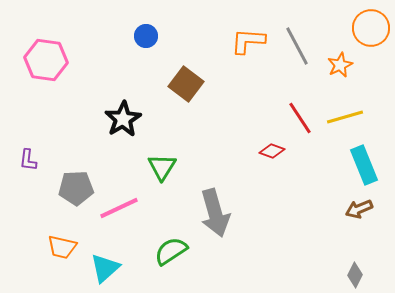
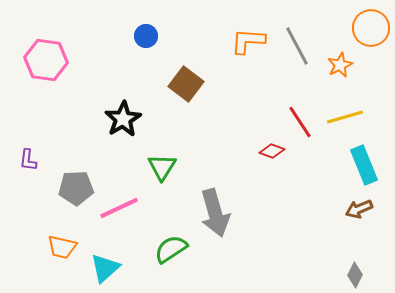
red line: moved 4 px down
green semicircle: moved 2 px up
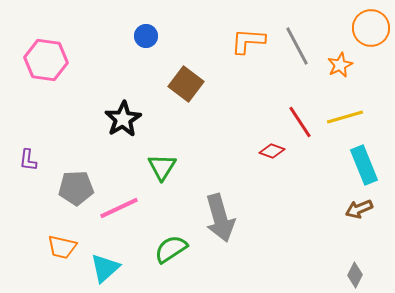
gray arrow: moved 5 px right, 5 px down
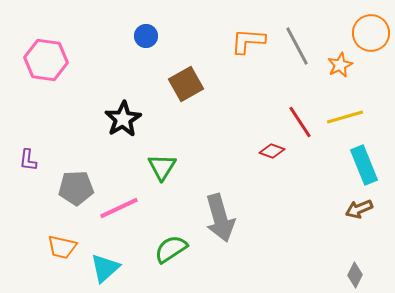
orange circle: moved 5 px down
brown square: rotated 24 degrees clockwise
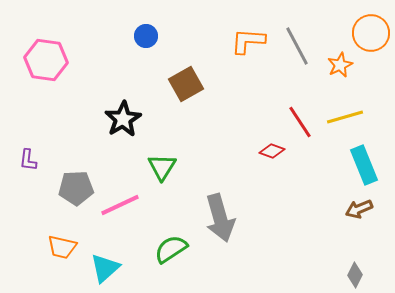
pink line: moved 1 px right, 3 px up
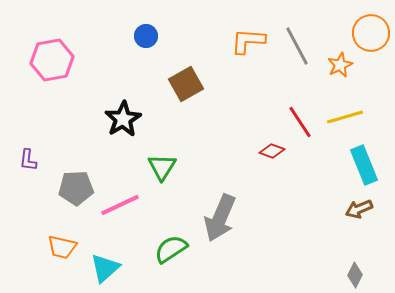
pink hexagon: moved 6 px right; rotated 18 degrees counterclockwise
gray arrow: rotated 39 degrees clockwise
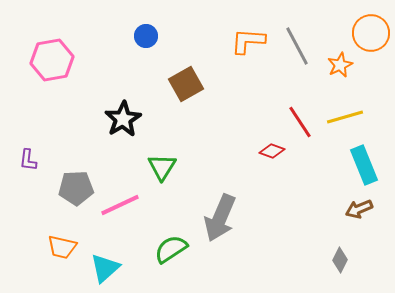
gray diamond: moved 15 px left, 15 px up
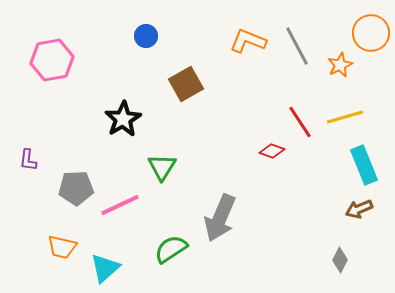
orange L-shape: rotated 18 degrees clockwise
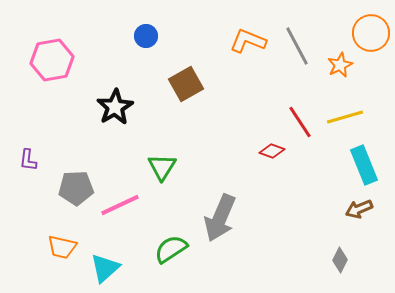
black star: moved 8 px left, 12 px up
